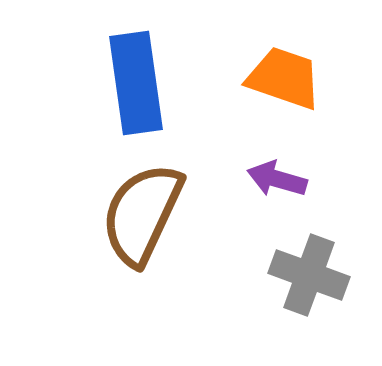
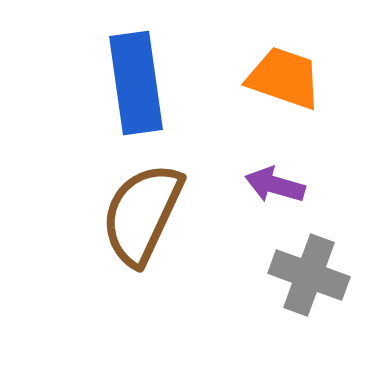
purple arrow: moved 2 px left, 6 px down
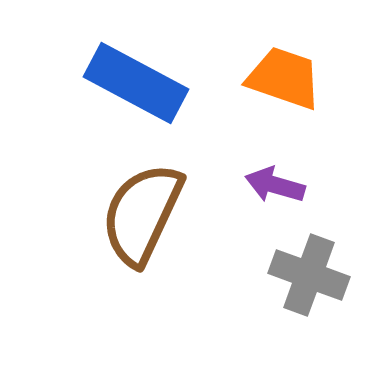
blue rectangle: rotated 54 degrees counterclockwise
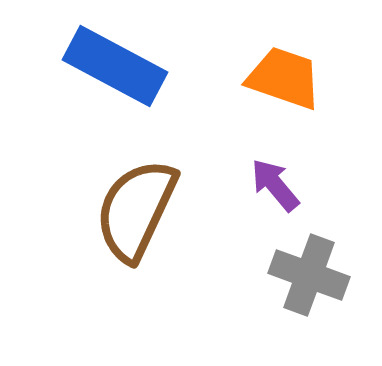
blue rectangle: moved 21 px left, 17 px up
purple arrow: rotated 34 degrees clockwise
brown semicircle: moved 6 px left, 4 px up
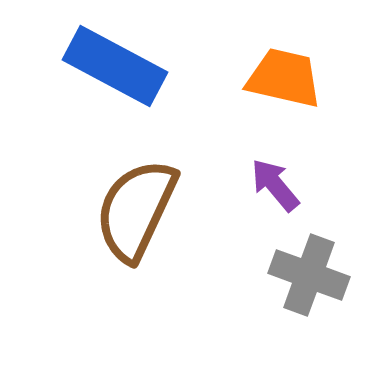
orange trapezoid: rotated 6 degrees counterclockwise
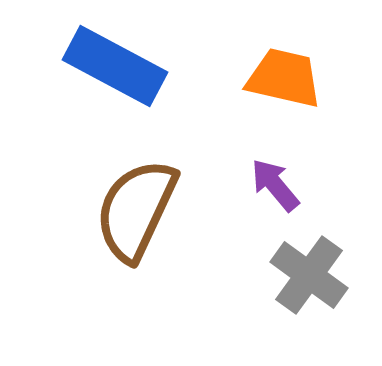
gray cross: rotated 16 degrees clockwise
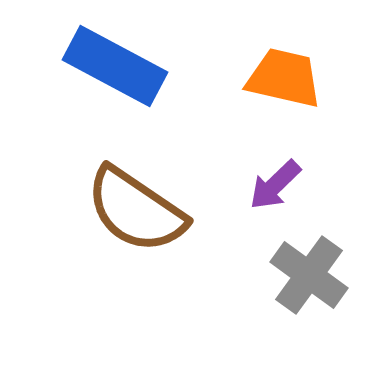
purple arrow: rotated 94 degrees counterclockwise
brown semicircle: rotated 81 degrees counterclockwise
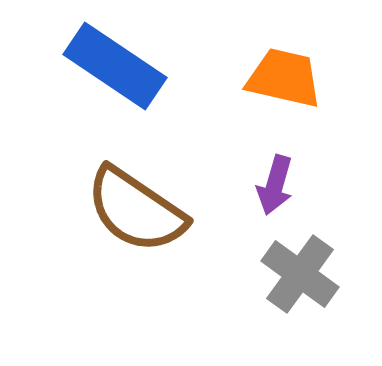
blue rectangle: rotated 6 degrees clockwise
purple arrow: rotated 30 degrees counterclockwise
gray cross: moved 9 px left, 1 px up
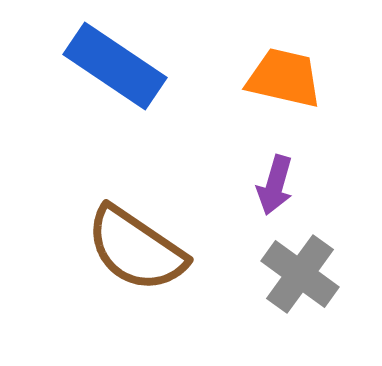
brown semicircle: moved 39 px down
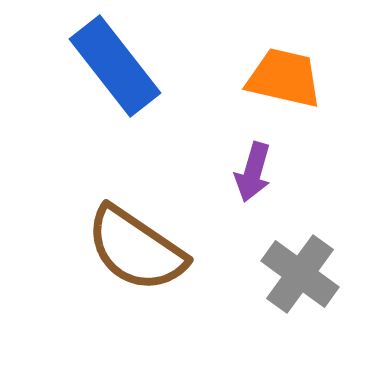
blue rectangle: rotated 18 degrees clockwise
purple arrow: moved 22 px left, 13 px up
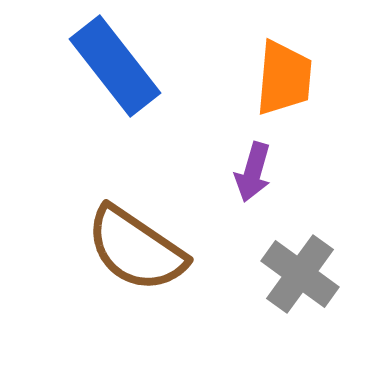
orange trapezoid: rotated 82 degrees clockwise
